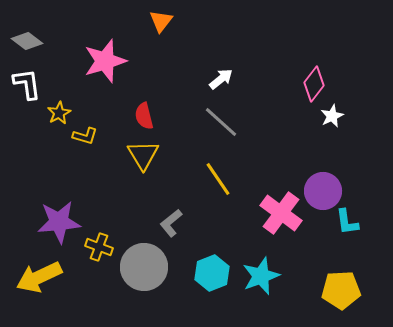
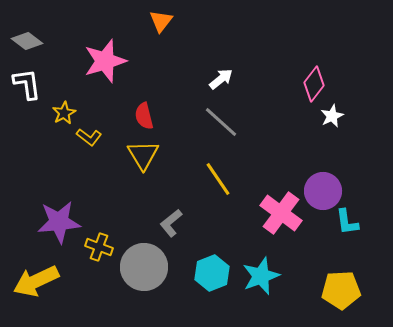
yellow star: moved 5 px right
yellow L-shape: moved 4 px right, 1 px down; rotated 20 degrees clockwise
yellow arrow: moved 3 px left, 4 px down
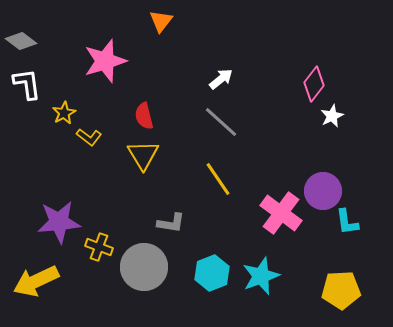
gray diamond: moved 6 px left
gray L-shape: rotated 132 degrees counterclockwise
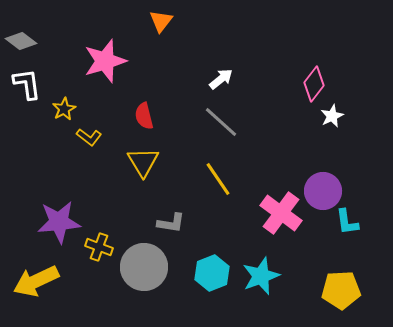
yellow star: moved 4 px up
yellow triangle: moved 7 px down
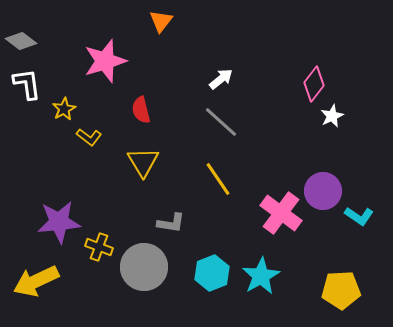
red semicircle: moved 3 px left, 6 px up
cyan L-shape: moved 12 px right, 6 px up; rotated 48 degrees counterclockwise
cyan star: rotated 9 degrees counterclockwise
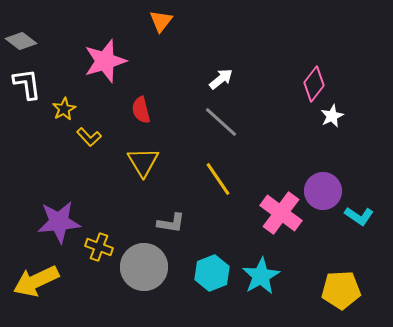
yellow L-shape: rotated 10 degrees clockwise
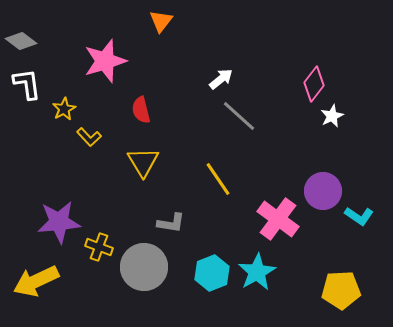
gray line: moved 18 px right, 6 px up
pink cross: moved 3 px left, 6 px down
cyan star: moved 4 px left, 4 px up
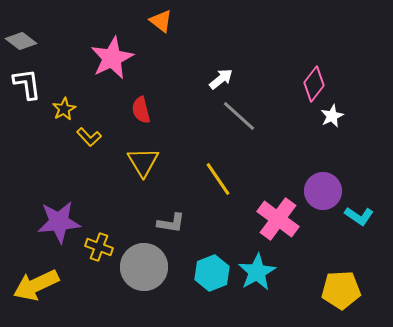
orange triangle: rotated 30 degrees counterclockwise
pink star: moved 7 px right, 3 px up; rotated 9 degrees counterclockwise
yellow arrow: moved 4 px down
